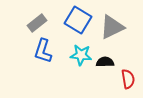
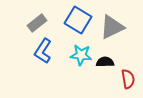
blue L-shape: rotated 15 degrees clockwise
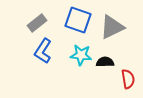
blue square: rotated 12 degrees counterclockwise
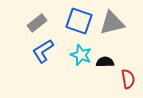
blue square: moved 1 px right, 1 px down
gray triangle: moved 4 px up; rotated 12 degrees clockwise
blue L-shape: rotated 25 degrees clockwise
cyan star: rotated 15 degrees clockwise
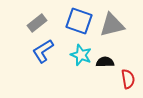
gray triangle: moved 2 px down
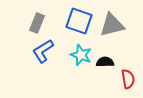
gray rectangle: rotated 30 degrees counterclockwise
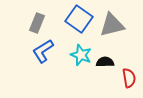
blue square: moved 2 px up; rotated 16 degrees clockwise
red semicircle: moved 1 px right, 1 px up
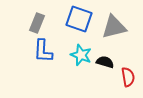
blue square: rotated 16 degrees counterclockwise
gray triangle: moved 2 px right, 2 px down
blue L-shape: rotated 55 degrees counterclockwise
black semicircle: rotated 18 degrees clockwise
red semicircle: moved 1 px left, 1 px up
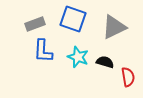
blue square: moved 6 px left
gray rectangle: moved 2 px left, 1 px down; rotated 48 degrees clockwise
gray triangle: rotated 12 degrees counterclockwise
cyan star: moved 3 px left, 2 px down
